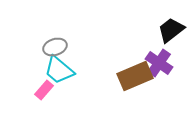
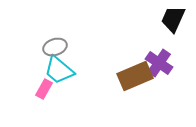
black trapezoid: moved 2 px right, 11 px up; rotated 28 degrees counterclockwise
pink rectangle: moved 1 px up; rotated 12 degrees counterclockwise
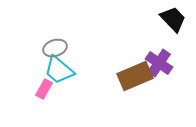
black trapezoid: rotated 112 degrees clockwise
gray ellipse: moved 1 px down
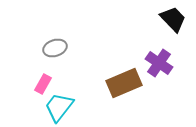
cyan trapezoid: moved 37 px down; rotated 88 degrees clockwise
brown rectangle: moved 11 px left, 7 px down
pink rectangle: moved 1 px left, 5 px up
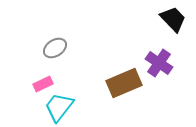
gray ellipse: rotated 15 degrees counterclockwise
pink rectangle: rotated 36 degrees clockwise
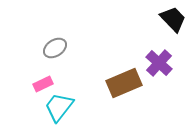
purple cross: rotated 8 degrees clockwise
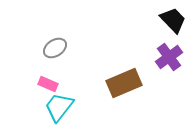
black trapezoid: moved 1 px down
purple cross: moved 10 px right, 6 px up; rotated 12 degrees clockwise
pink rectangle: moved 5 px right; rotated 48 degrees clockwise
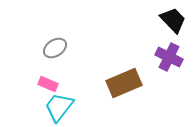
purple cross: rotated 28 degrees counterclockwise
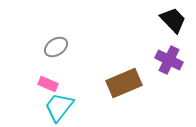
gray ellipse: moved 1 px right, 1 px up
purple cross: moved 3 px down
